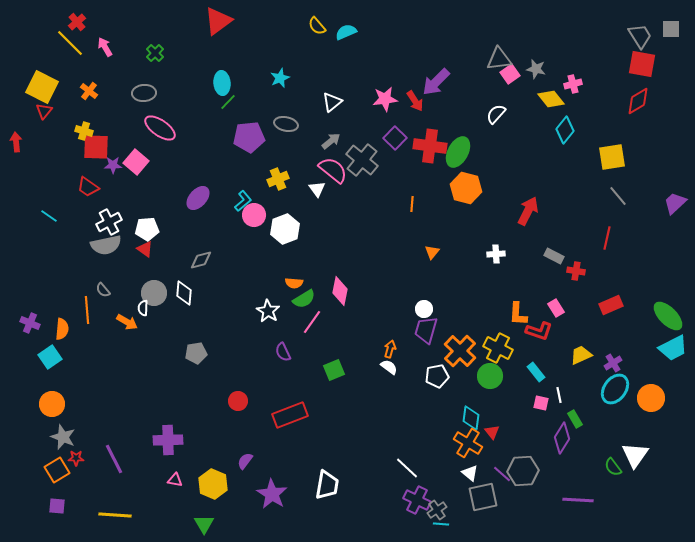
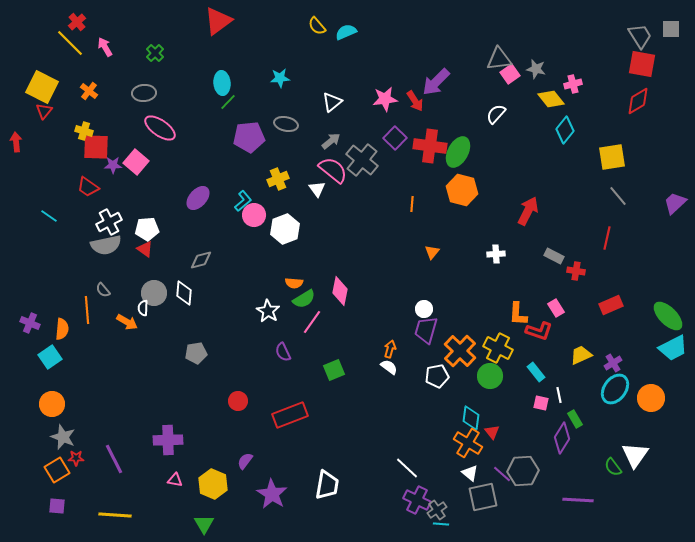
cyan star at (280, 78): rotated 18 degrees clockwise
orange hexagon at (466, 188): moved 4 px left, 2 px down
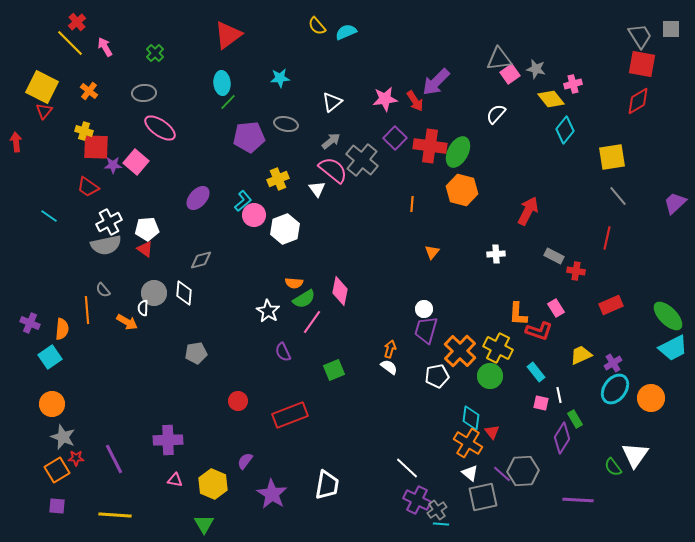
red triangle at (218, 21): moved 10 px right, 14 px down
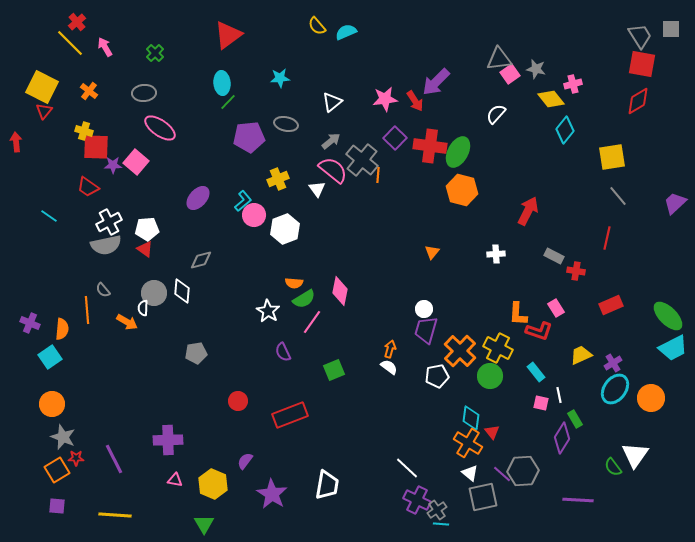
orange line at (412, 204): moved 34 px left, 29 px up
white diamond at (184, 293): moved 2 px left, 2 px up
